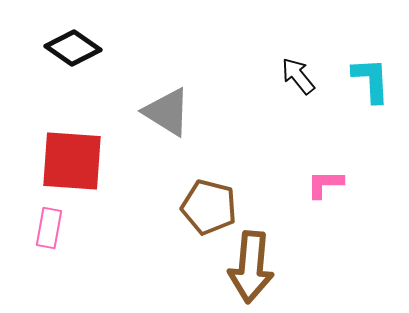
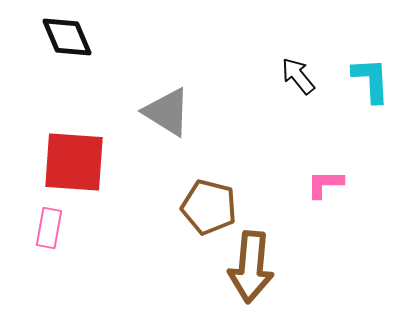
black diamond: moved 6 px left, 11 px up; rotated 32 degrees clockwise
red square: moved 2 px right, 1 px down
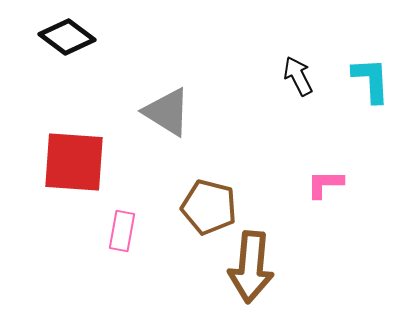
black diamond: rotated 30 degrees counterclockwise
black arrow: rotated 12 degrees clockwise
pink rectangle: moved 73 px right, 3 px down
